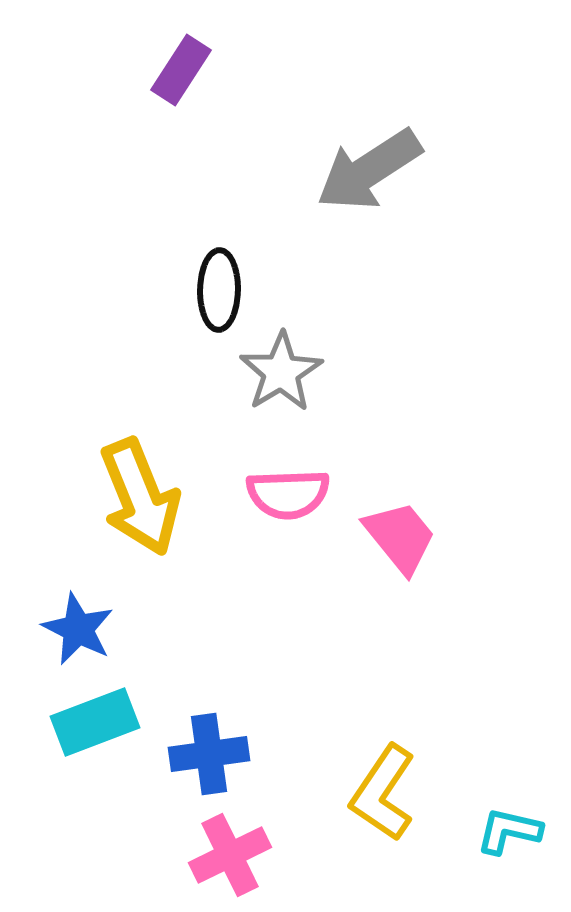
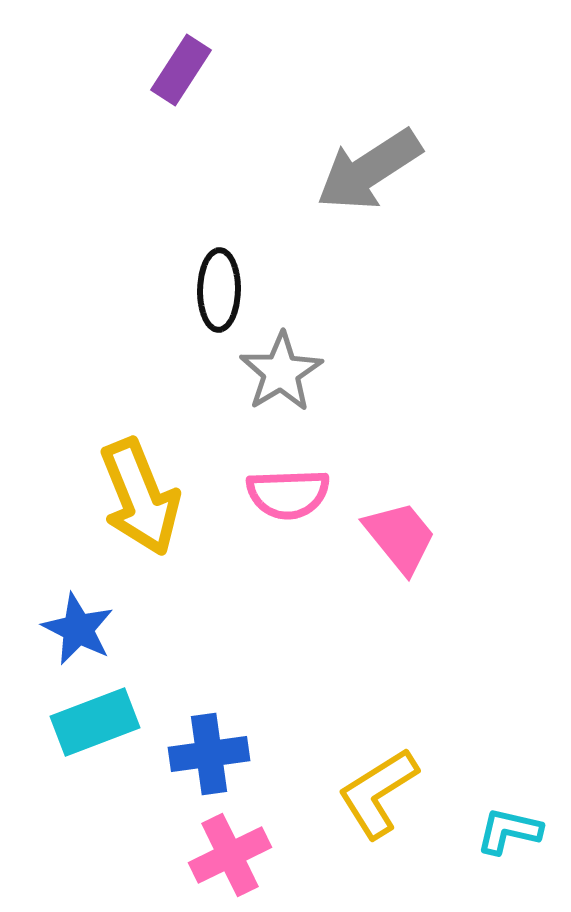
yellow L-shape: moved 5 px left; rotated 24 degrees clockwise
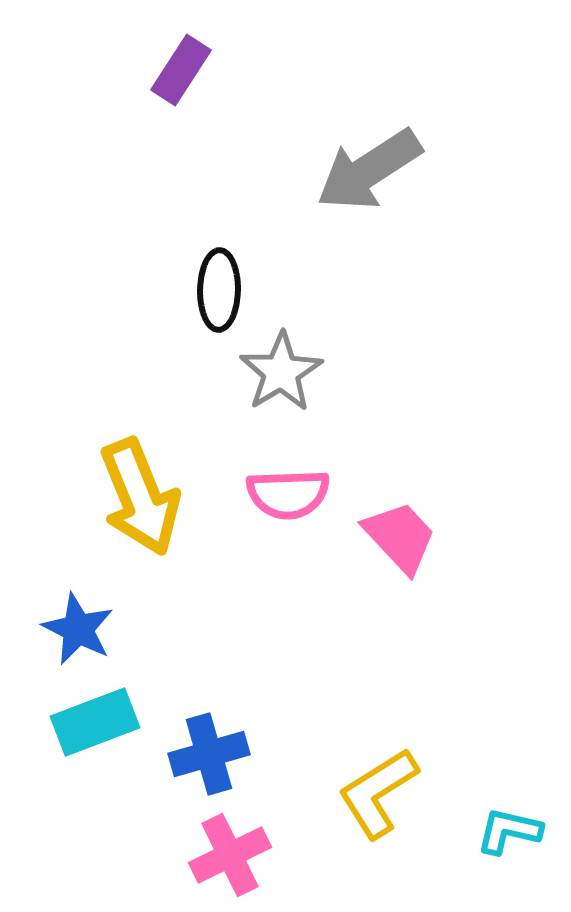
pink trapezoid: rotated 4 degrees counterclockwise
blue cross: rotated 8 degrees counterclockwise
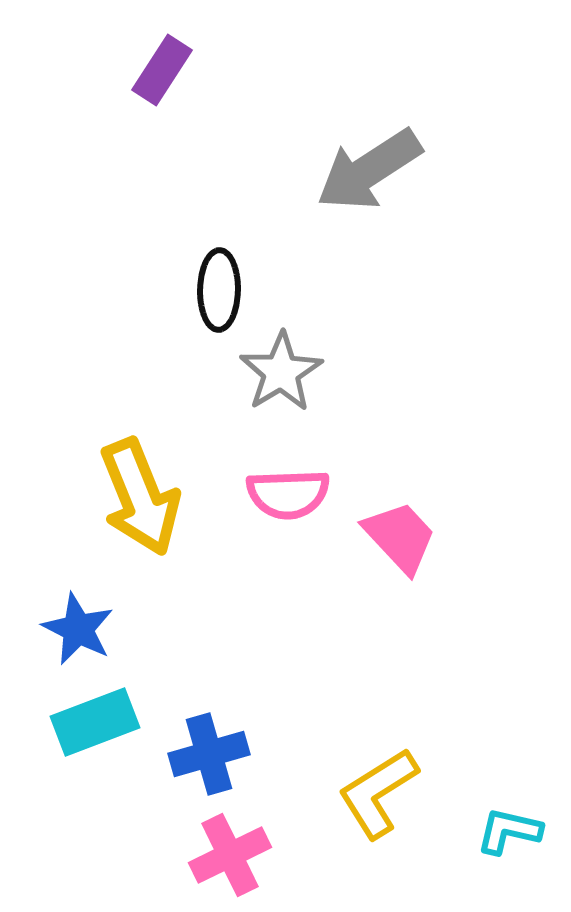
purple rectangle: moved 19 px left
